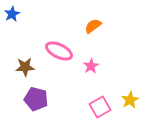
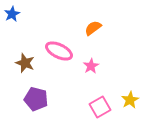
orange semicircle: moved 2 px down
brown star: moved 4 px up; rotated 24 degrees clockwise
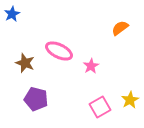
orange semicircle: moved 27 px right
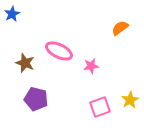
pink star: rotated 21 degrees clockwise
pink square: rotated 10 degrees clockwise
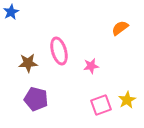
blue star: moved 1 px left, 2 px up
pink ellipse: rotated 48 degrees clockwise
brown star: moved 3 px right; rotated 24 degrees counterclockwise
yellow star: moved 3 px left
pink square: moved 1 px right, 2 px up
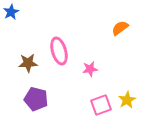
pink star: moved 1 px left, 3 px down
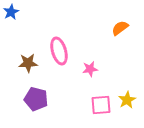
pink square: rotated 15 degrees clockwise
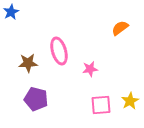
yellow star: moved 3 px right, 1 px down
